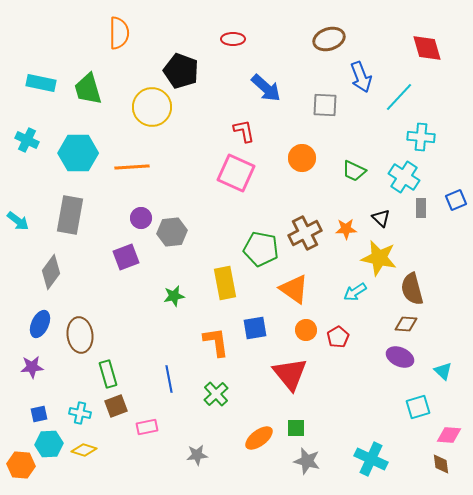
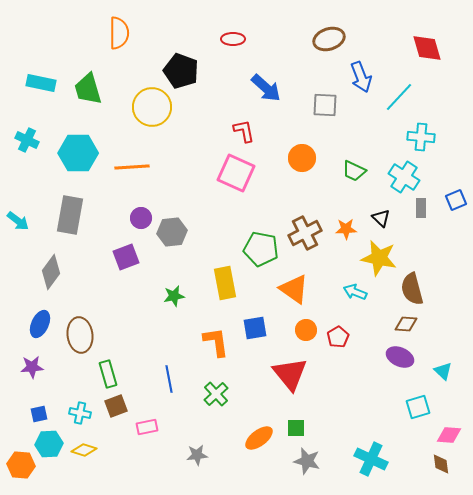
cyan arrow at (355, 292): rotated 55 degrees clockwise
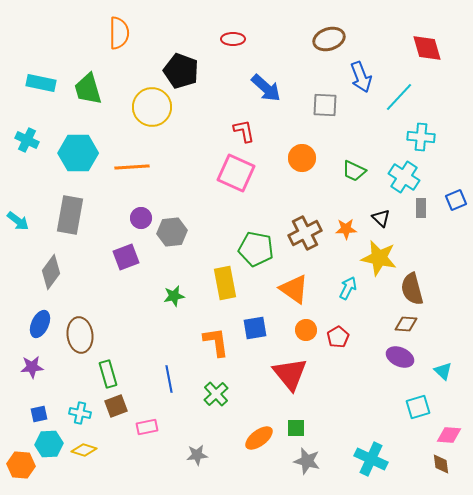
green pentagon at (261, 249): moved 5 px left
cyan arrow at (355, 292): moved 7 px left, 4 px up; rotated 95 degrees clockwise
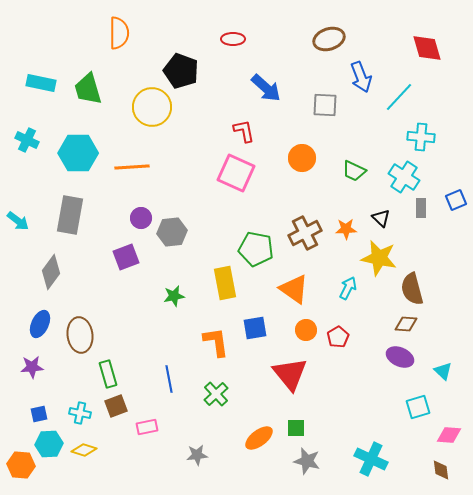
brown diamond at (441, 464): moved 6 px down
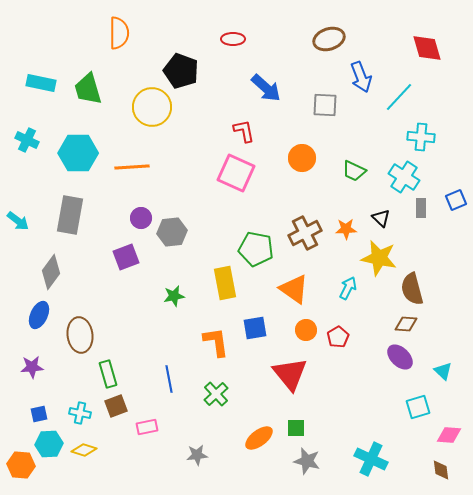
blue ellipse at (40, 324): moved 1 px left, 9 px up
purple ellipse at (400, 357): rotated 20 degrees clockwise
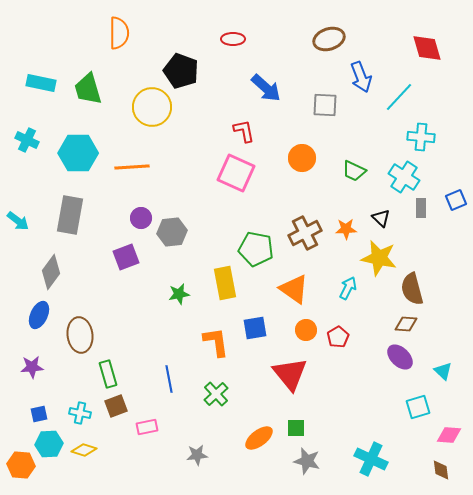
green star at (174, 296): moved 5 px right, 2 px up
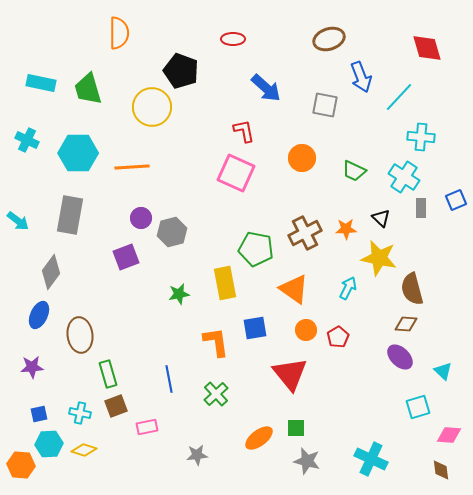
gray square at (325, 105): rotated 8 degrees clockwise
gray hexagon at (172, 232): rotated 8 degrees counterclockwise
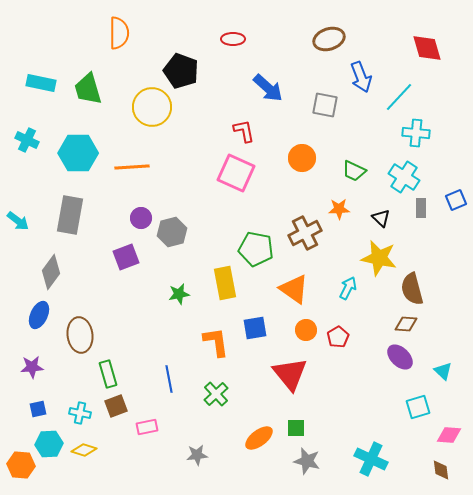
blue arrow at (266, 88): moved 2 px right
cyan cross at (421, 137): moved 5 px left, 4 px up
orange star at (346, 229): moved 7 px left, 20 px up
blue square at (39, 414): moved 1 px left, 5 px up
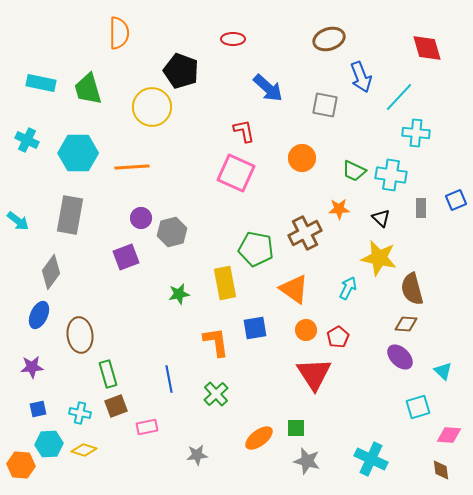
cyan cross at (404, 177): moved 13 px left, 2 px up; rotated 24 degrees counterclockwise
red triangle at (290, 374): moved 24 px right; rotated 6 degrees clockwise
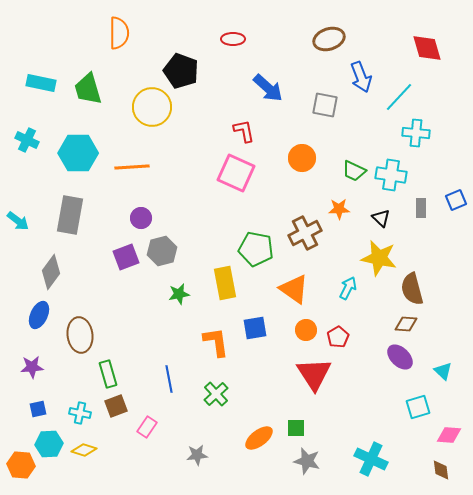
gray hexagon at (172, 232): moved 10 px left, 19 px down
pink rectangle at (147, 427): rotated 45 degrees counterclockwise
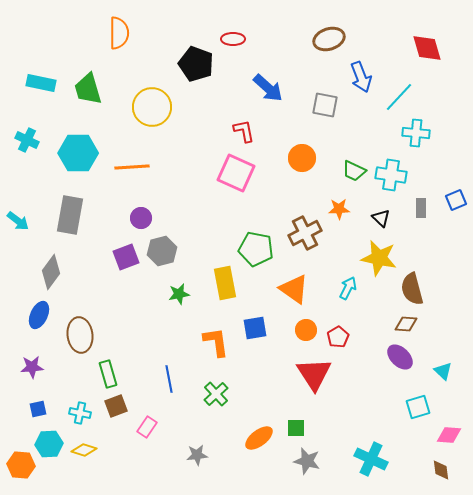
black pentagon at (181, 71): moved 15 px right, 7 px up
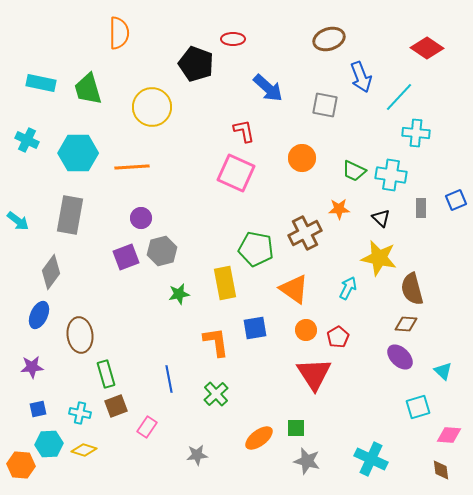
red diamond at (427, 48): rotated 40 degrees counterclockwise
green rectangle at (108, 374): moved 2 px left
